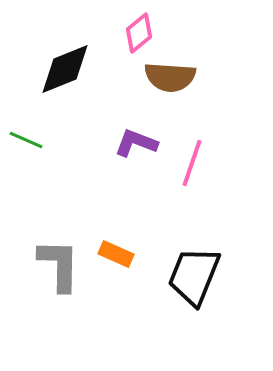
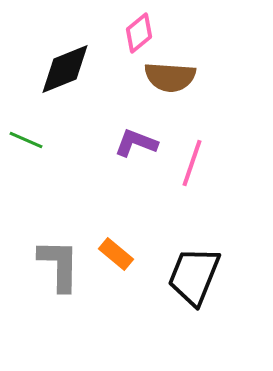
orange rectangle: rotated 16 degrees clockwise
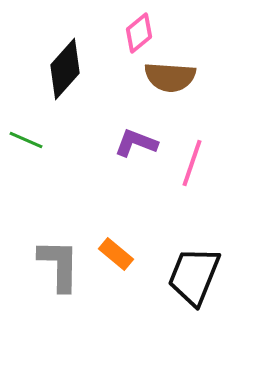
black diamond: rotated 26 degrees counterclockwise
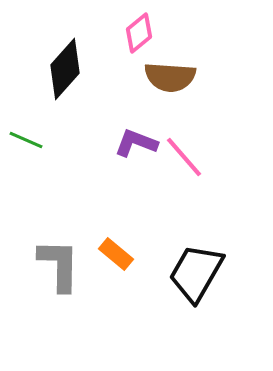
pink line: moved 8 px left, 6 px up; rotated 60 degrees counterclockwise
black trapezoid: moved 2 px right, 3 px up; rotated 8 degrees clockwise
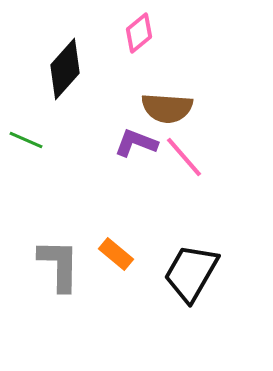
brown semicircle: moved 3 px left, 31 px down
black trapezoid: moved 5 px left
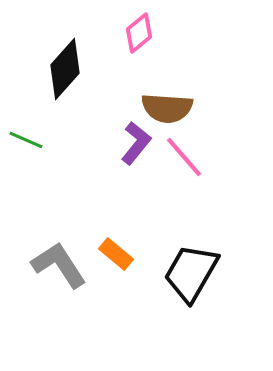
purple L-shape: rotated 108 degrees clockwise
gray L-shape: rotated 34 degrees counterclockwise
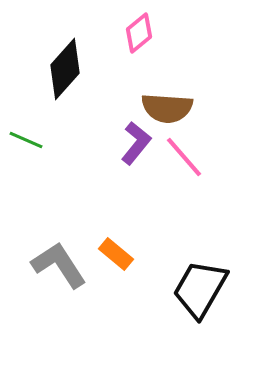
black trapezoid: moved 9 px right, 16 px down
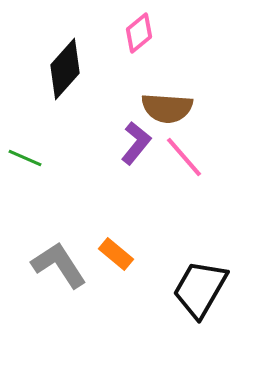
green line: moved 1 px left, 18 px down
